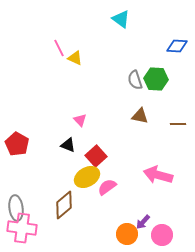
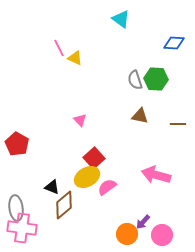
blue diamond: moved 3 px left, 3 px up
black triangle: moved 16 px left, 42 px down
red square: moved 2 px left, 2 px down
pink arrow: moved 2 px left
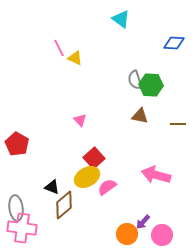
green hexagon: moved 5 px left, 6 px down
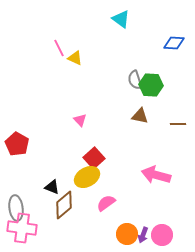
pink semicircle: moved 1 px left, 16 px down
purple arrow: moved 13 px down; rotated 21 degrees counterclockwise
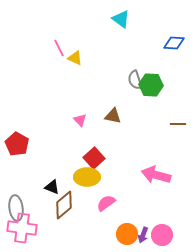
brown triangle: moved 27 px left
yellow ellipse: rotated 30 degrees clockwise
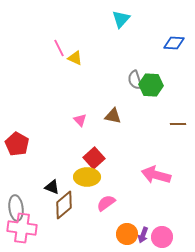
cyan triangle: rotated 36 degrees clockwise
pink circle: moved 2 px down
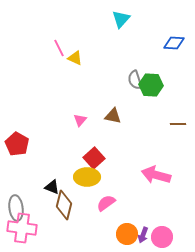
pink triangle: rotated 24 degrees clockwise
brown diamond: rotated 36 degrees counterclockwise
